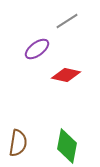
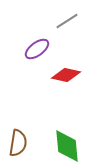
green diamond: rotated 16 degrees counterclockwise
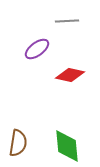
gray line: rotated 30 degrees clockwise
red diamond: moved 4 px right
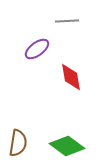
red diamond: moved 1 px right, 2 px down; rotated 68 degrees clockwise
green diamond: rotated 48 degrees counterclockwise
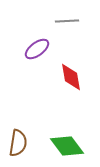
green diamond: rotated 16 degrees clockwise
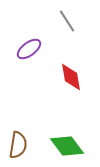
gray line: rotated 60 degrees clockwise
purple ellipse: moved 8 px left
brown semicircle: moved 2 px down
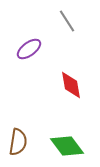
red diamond: moved 8 px down
brown semicircle: moved 3 px up
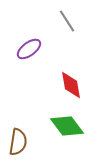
green diamond: moved 20 px up
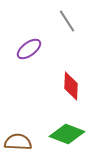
red diamond: moved 1 px down; rotated 12 degrees clockwise
green diamond: moved 8 px down; rotated 32 degrees counterclockwise
brown semicircle: rotated 96 degrees counterclockwise
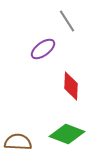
purple ellipse: moved 14 px right
